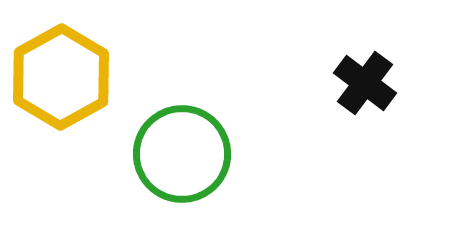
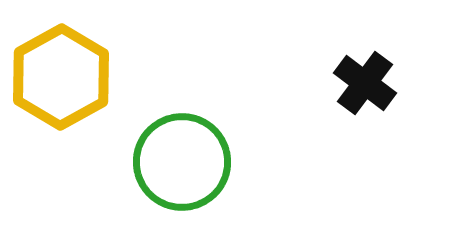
green circle: moved 8 px down
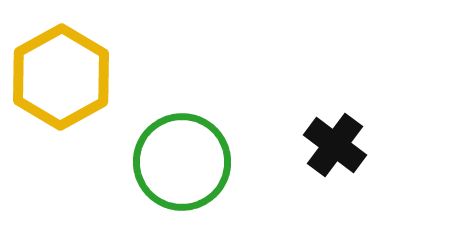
black cross: moved 30 px left, 62 px down
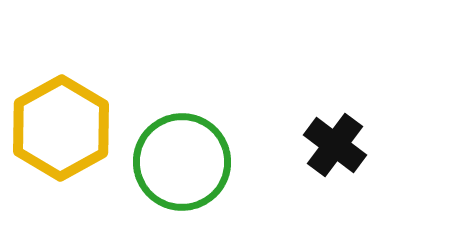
yellow hexagon: moved 51 px down
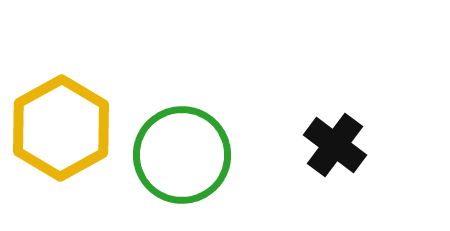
green circle: moved 7 px up
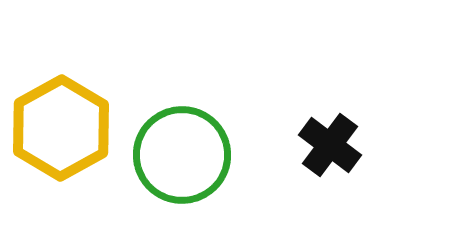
black cross: moved 5 px left
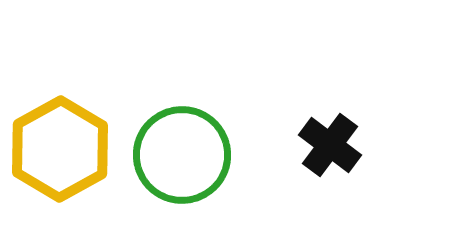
yellow hexagon: moved 1 px left, 21 px down
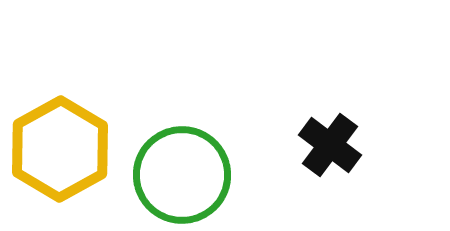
green circle: moved 20 px down
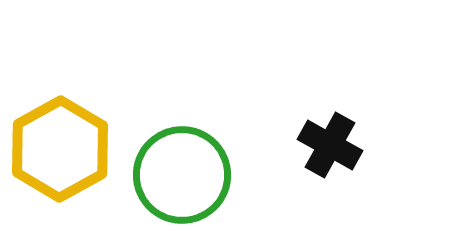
black cross: rotated 8 degrees counterclockwise
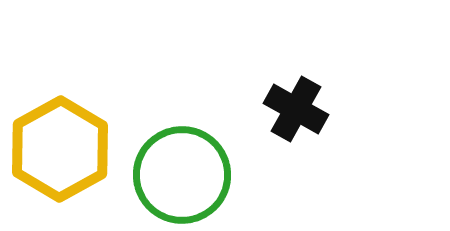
black cross: moved 34 px left, 36 px up
